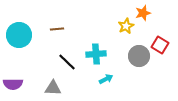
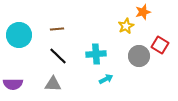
orange star: moved 1 px up
black line: moved 9 px left, 6 px up
gray triangle: moved 4 px up
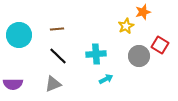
gray triangle: rotated 24 degrees counterclockwise
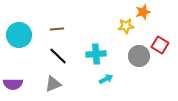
yellow star: rotated 21 degrees clockwise
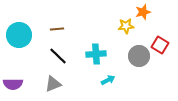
cyan arrow: moved 2 px right, 1 px down
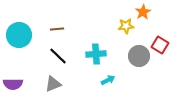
orange star: rotated 14 degrees counterclockwise
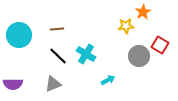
cyan cross: moved 10 px left; rotated 36 degrees clockwise
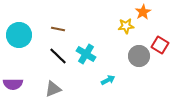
brown line: moved 1 px right; rotated 16 degrees clockwise
gray triangle: moved 5 px down
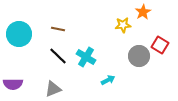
yellow star: moved 3 px left, 1 px up
cyan circle: moved 1 px up
cyan cross: moved 3 px down
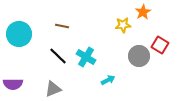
brown line: moved 4 px right, 3 px up
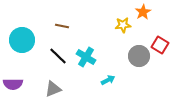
cyan circle: moved 3 px right, 6 px down
